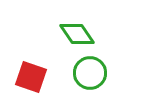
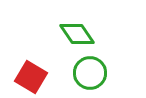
red square: rotated 12 degrees clockwise
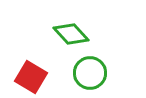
green diamond: moved 6 px left; rotated 9 degrees counterclockwise
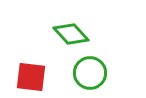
red square: rotated 24 degrees counterclockwise
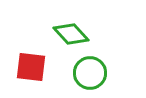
red square: moved 10 px up
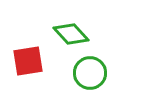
red square: moved 3 px left, 6 px up; rotated 16 degrees counterclockwise
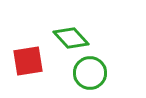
green diamond: moved 4 px down
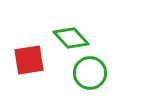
red square: moved 1 px right, 1 px up
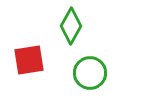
green diamond: moved 12 px up; rotated 72 degrees clockwise
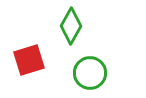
red square: rotated 8 degrees counterclockwise
